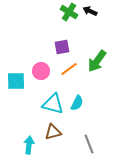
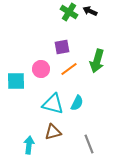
green arrow: rotated 20 degrees counterclockwise
pink circle: moved 2 px up
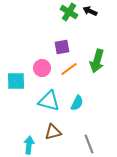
pink circle: moved 1 px right, 1 px up
cyan triangle: moved 4 px left, 3 px up
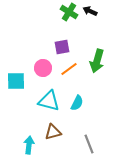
pink circle: moved 1 px right
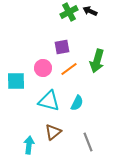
green cross: rotated 30 degrees clockwise
brown triangle: rotated 24 degrees counterclockwise
gray line: moved 1 px left, 2 px up
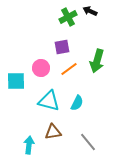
green cross: moved 1 px left, 5 px down
pink circle: moved 2 px left
brown triangle: rotated 30 degrees clockwise
gray line: rotated 18 degrees counterclockwise
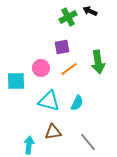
green arrow: moved 1 px right, 1 px down; rotated 25 degrees counterclockwise
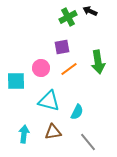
cyan semicircle: moved 9 px down
cyan arrow: moved 5 px left, 11 px up
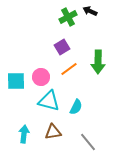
purple square: rotated 21 degrees counterclockwise
green arrow: rotated 10 degrees clockwise
pink circle: moved 9 px down
cyan semicircle: moved 1 px left, 5 px up
